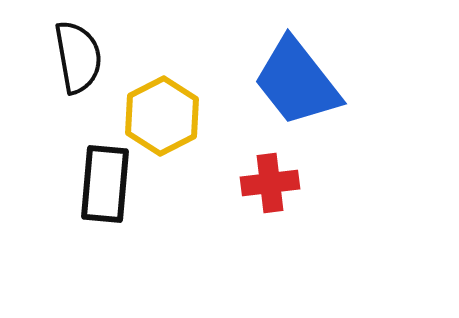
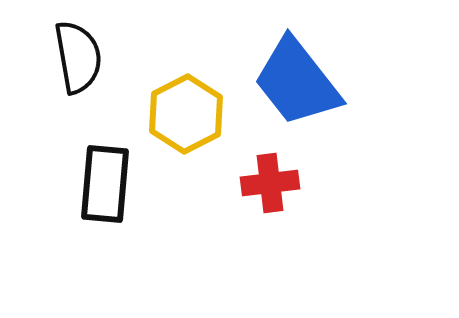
yellow hexagon: moved 24 px right, 2 px up
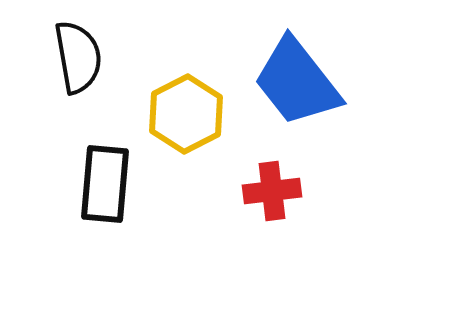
red cross: moved 2 px right, 8 px down
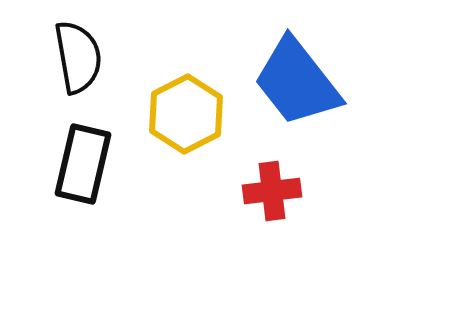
black rectangle: moved 22 px left, 20 px up; rotated 8 degrees clockwise
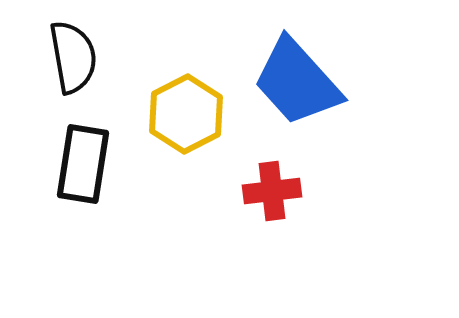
black semicircle: moved 5 px left
blue trapezoid: rotated 4 degrees counterclockwise
black rectangle: rotated 4 degrees counterclockwise
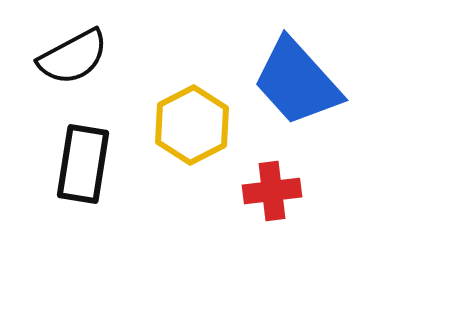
black semicircle: rotated 72 degrees clockwise
yellow hexagon: moved 6 px right, 11 px down
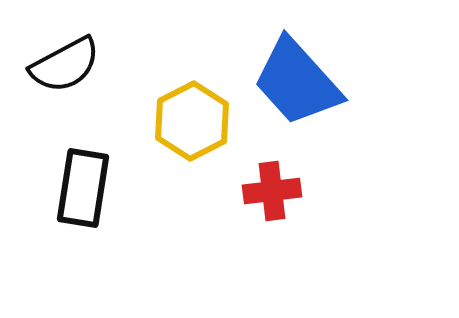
black semicircle: moved 8 px left, 8 px down
yellow hexagon: moved 4 px up
black rectangle: moved 24 px down
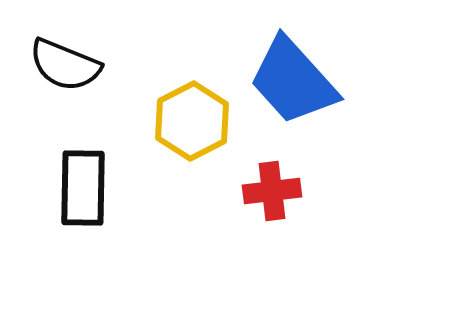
black semicircle: rotated 50 degrees clockwise
blue trapezoid: moved 4 px left, 1 px up
black rectangle: rotated 8 degrees counterclockwise
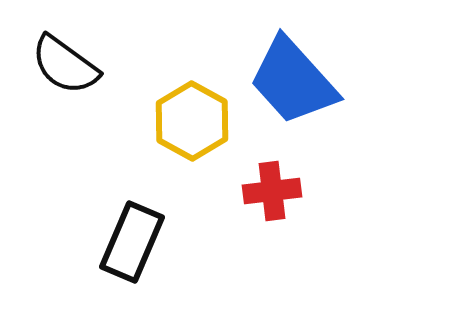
black semicircle: rotated 14 degrees clockwise
yellow hexagon: rotated 4 degrees counterclockwise
black rectangle: moved 49 px right, 54 px down; rotated 22 degrees clockwise
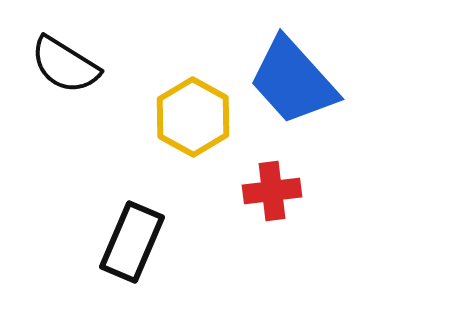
black semicircle: rotated 4 degrees counterclockwise
yellow hexagon: moved 1 px right, 4 px up
